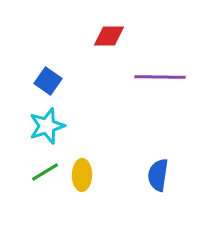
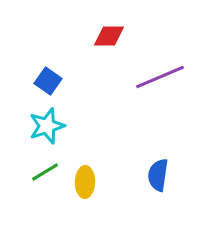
purple line: rotated 24 degrees counterclockwise
yellow ellipse: moved 3 px right, 7 px down
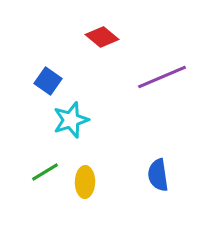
red diamond: moved 7 px left, 1 px down; rotated 40 degrees clockwise
purple line: moved 2 px right
cyan star: moved 24 px right, 6 px up
blue semicircle: rotated 16 degrees counterclockwise
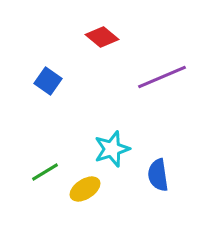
cyan star: moved 41 px right, 29 px down
yellow ellipse: moved 7 px down; rotated 56 degrees clockwise
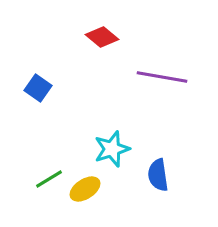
purple line: rotated 33 degrees clockwise
blue square: moved 10 px left, 7 px down
green line: moved 4 px right, 7 px down
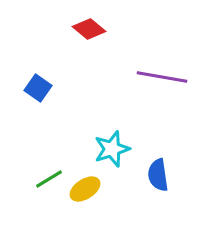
red diamond: moved 13 px left, 8 px up
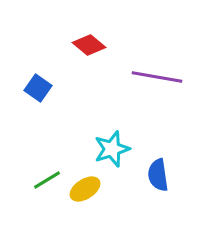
red diamond: moved 16 px down
purple line: moved 5 px left
green line: moved 2 px left, 1 px down
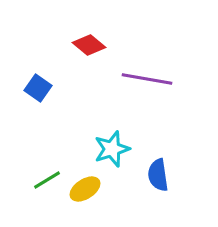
purple line: moved 10 px left, 2 px down
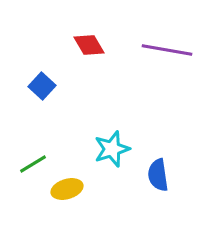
red diamond: rotated 20 degrees clockwise
purple line: moved 20 px right, 29 px up
blue square: moved 4 px right, 2 px up; rotated 8 degrees clockwise
green line: moved 14 px left, 16 px up
yellow ellipse: moved 18 px left; rotated 16 degrees clockwise
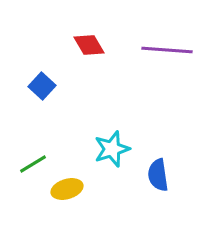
purple line: rotated 6 degrees counterclockwise
